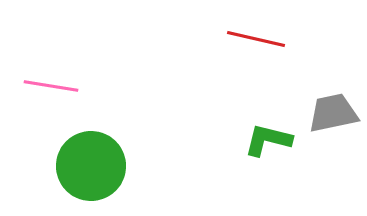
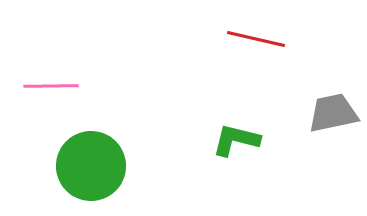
pink line: rotated 10 degrees counterclockwise
green L-shape: moved 32 px left
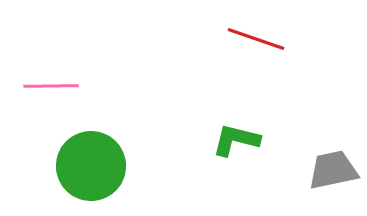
red line: rotated 6 degrees clockwise
gray trapezoid: moved 57 px down
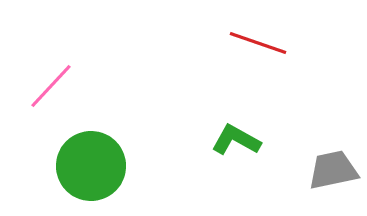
red line: moved 2 px right, 4 px down
pink line: rotated 46 degrees counterclockwise
green L-shape: rotated 15 degrees clockwise
